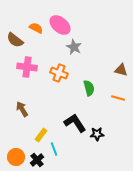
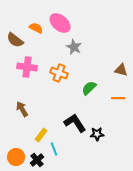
pink ellipse: moved 2 px up
green semicircle: rotated 119 degrees counterclockwise
orange line: rotated 16 degrees counterclockwise
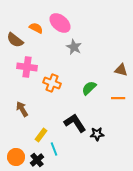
orange cross: moved 7 px left, 10 px down
